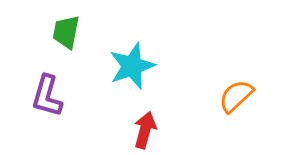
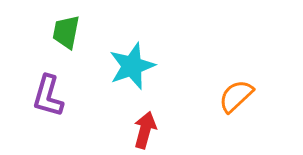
purple L-shape: moved 1 px right
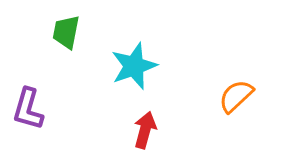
cyan star: moved 2 px right
purple L-shape: moved 20 px left, 13 px down
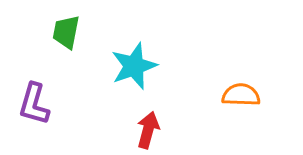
orange semicircle: moved 5 px right, 1 px up; rotated 45 degrees clockwise
purple L-shape: moved 6 px right, 5 px up
red arrow: moved 3 px right
